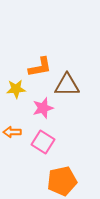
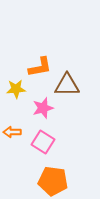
orange pentagon: moved 9 px left; rotated 20 degrees clockwise
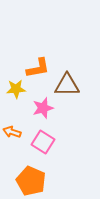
orange L-shape: moved 2 px left, 1 px down
orange arrow: rotated 18 degrees clockwise
orange pentagon: moved 22 px left; rotated 16 degrees clockwise
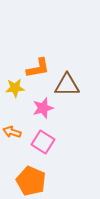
yellow star: moved 1 px left, 1 px up
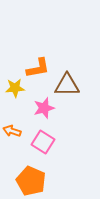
pink star: moved 1 px right
orange arrow: moved 1 px up
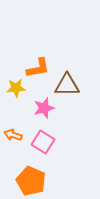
yellow star: moved 1 px right
orange arrow: moved 1 px right, 4 px down
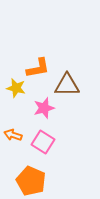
yellow star: rotated 18 degrees clockwise
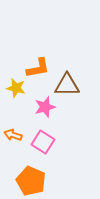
pink star: moved 1 px right, 1 px up
